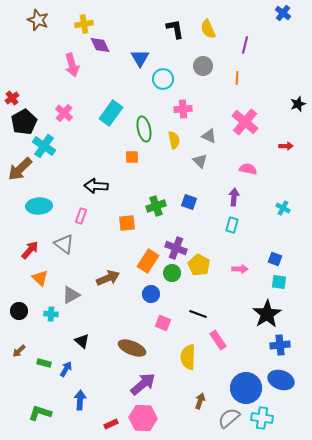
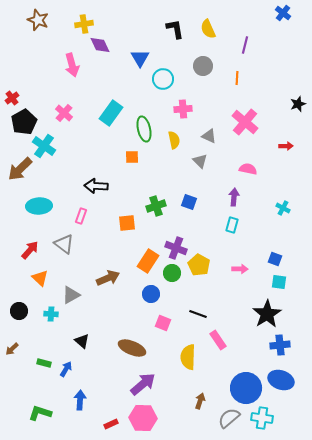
brown arrow at (19, 351): moved 7 px left, 2 px up
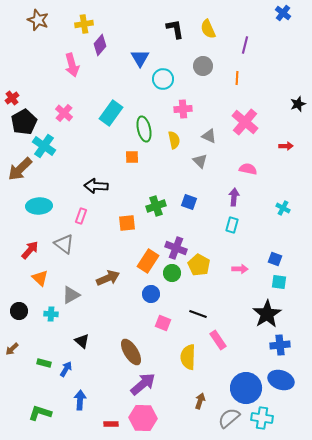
purple diamond at (100, 45): rotated 65 degrees clockwise
brown ellipse at (132, 348): moved 1 px left, 4 px down; rotated 36 degrees clockwise
red rectangle at (111, 424): rotated 24 degrees clockwise
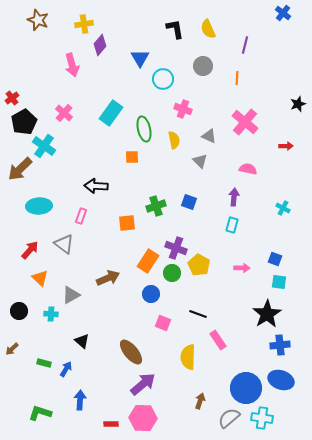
pink cross at (183, 109): rotated 24 degrees clockwise
pink arrow at (240, 269): moved 2 px right, 1 px up
brown ellipse at (131, 352): rotated 8 degrees counterclockwise
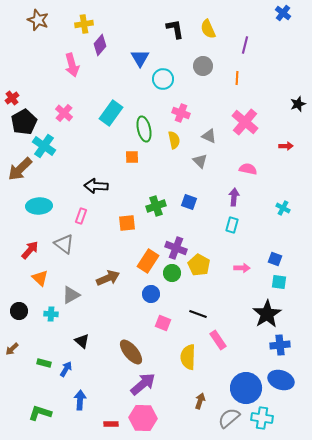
pink cross at (183, 109): moved 2 px left, 4 px down
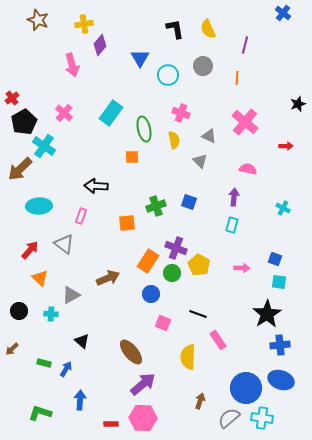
cyan circle at (163, 79): moved 5 px right, 4 px up
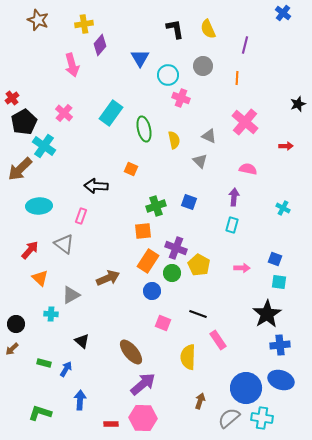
pink cross at (181, 113): moved 15 px up
orange square at (132, 157): moved 1 px left, 12 px down; rotated 24 degrees clockwise
orange square at (127, 223): moved 16 px right, 8 px down
blue circle at (151, 294): moved 1 px right, 3 px up
black circle at (19, 311): moved 3 px left, 13 px down
